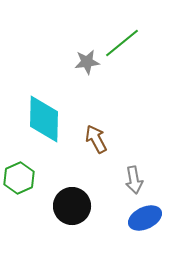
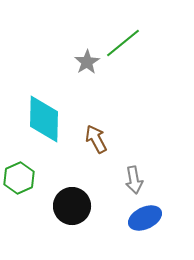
green line: moved 1 px right
gray star: rotated 25 degrees counterclockwise
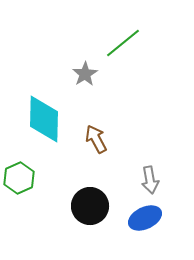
gray star: moved 2 px left, 12 px down
gray arrow: moved 16 px right
black circle: moved 18 px right
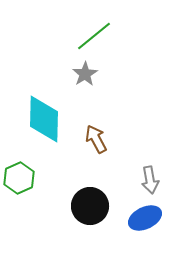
green line: moved 29 px left, 7 px up
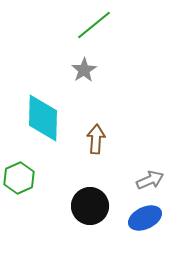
green line: moved 11 px up
gray star: moved 1 px left, 4 px up
cyan diamond: moved 1 px left, 1 px up
brown arrow: rotated 32 degrees clockwise
gray arrow: rotated 104 degrees counterclockwise
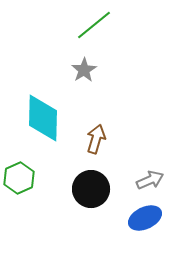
brown arrow: rotated 12 degrees clockwise
black circle: moved 1 px right, 17 px up
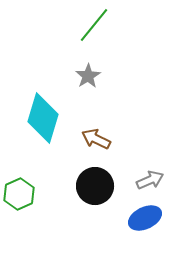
green line: rotated 12 degrees counterclockwise
gray star: moved 4 px right, 6 px down
cyan diamond: rotated 15 degrees clockwise
brown arrow: rotated 80 degrees counterclockwise
green hexagon: moved 16 px down
black circle: moved 4 px right, 3 px up
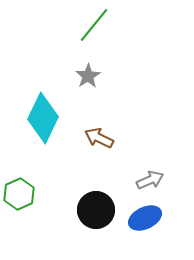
cyan diamond: rotated 9 degrees clockwise
brown arrow: moved 3 px right, 1 px up
black circle: moved 1 px right, 24 px down
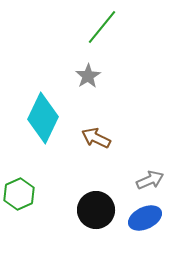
green line: moved 8 px right, 2 px down
brown arrow: moved 3 px left
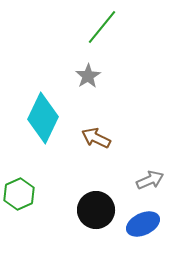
blue ellipse: moved 2 px left, 6 px down
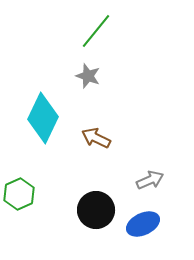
green line: moved 6 px left, 4 px down
gray star: rotated 20 degrees counterclockwise
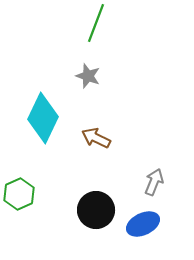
green line: moved 8 px up; rotated 18 degrees counterclockwise
gray arrow: moved 4 px right, 2 px down; rotated 44 degrees counterclockwise
